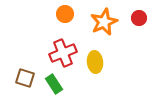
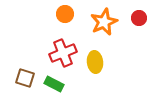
green rectangle: rotated 30 degrees counterclockwise
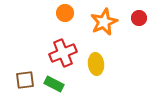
orange circle: moved 1 px up
yellow ellipse: moved 1 px right, 2 px down
brown square: moved 2 px down; rotated 24 degrees counterclockwise
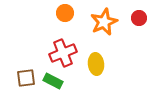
brown square: moved 1 px right, 2 px up
green rectangle: moved 1 px left, 3 px up
